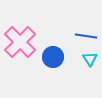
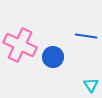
pink cross: moved 3 px down; rotated 20 degrees counterclockwise
cyan triangle: moved 1 px right, 26 px down
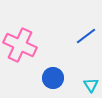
blue line: rotated 45 degrees counterclockwise
blue circle: moved 21 px down
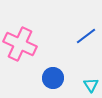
pink cross: moved 1 px up
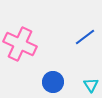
blue line: moved 1 px left, 1 px down
blue circle: moved 4 px down
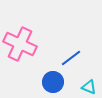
blue line: moved 14 px left, 21 px down
cyan triangle: moved 2 px left, 2 px down; rotated 35 degrees counterclockwise
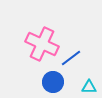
pink cross: moved 22 px right
cyan triangle: rotated 21 degrees counterclockwise
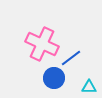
blue circle: moved 1 px right, 4 px up
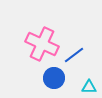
blue line: moved 3 px right, 3 px up
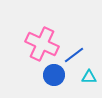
blue circle: moved 3 px up
cyan triangle: moved 10 px up
